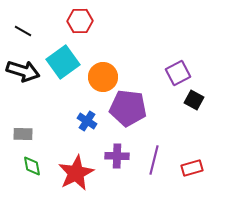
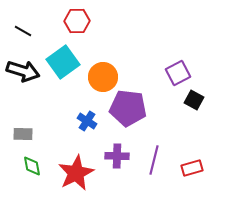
red hexagon: moved 3 px left
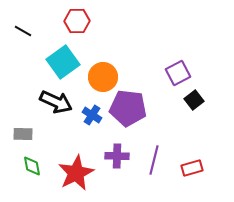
black arrow: moved 33 px right, 31 px down; rotated 8 degrees clockwise
black square: rotated 24 degrees clockwise
blue cross: moved 5 px right, 6 px up
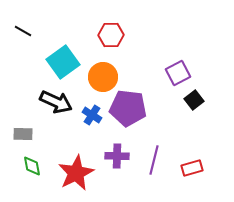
red hexagon: moved 34 px right, 14 px down
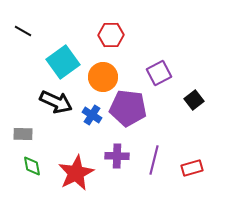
purple square: moved 19 px left
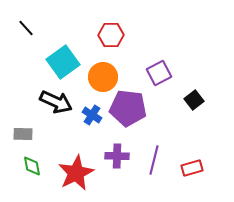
black line: moved 3 px right, 3 px up; rotated 18 degrees clockwise
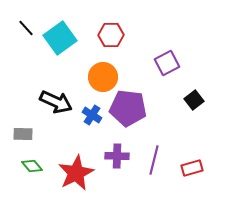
cyan square: moved 3 px left, 24 px up
purple square: moved 8 px right, 10 px up
green diamond: rotated 30 degrees counterclockwise
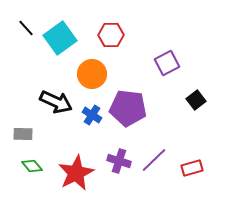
orange circle: moved 11 px left, 3 px up
black square: moved 2 px right
purple cross: moved 2 px right, 5 px down; rotated 15 degrees clockwise
purple line: rotated 32 degrees clockwise
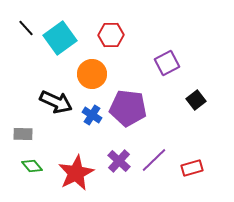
purple cross: rotated 25 degrees clockwise
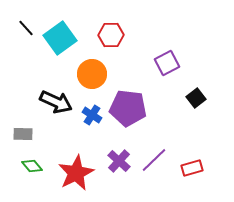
black square: moved 2 px up
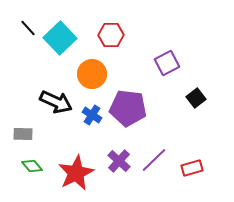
black line: moved 2 px right
cyan square: rotated 8 degrees counterclockwise
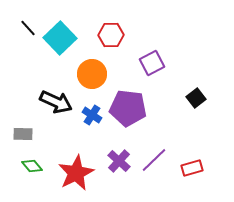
purple square: moved 15 px left
